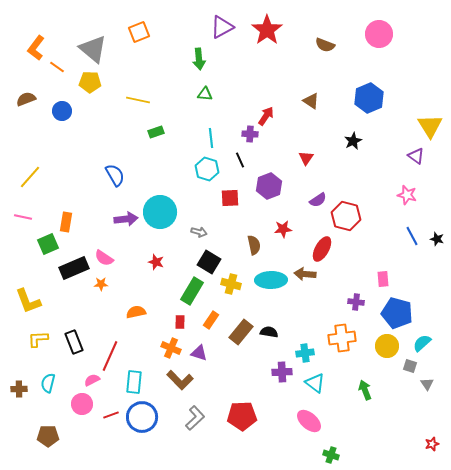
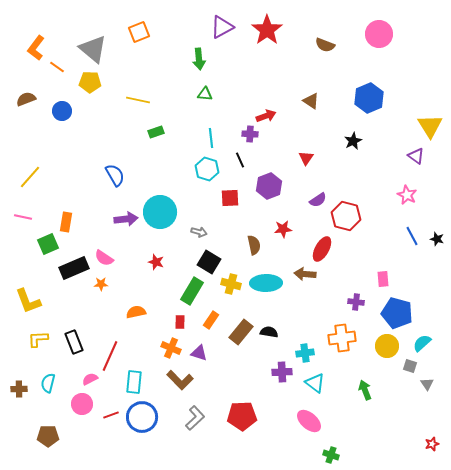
red arrow at (266, 116): rotated 36 degrees clockwise
pink star at (407, 195): rotated 12 degrees clockwise
cyan ellipse at (271, 280): moved 5 px left, 3 px down
pink semicircle at (92, 380): moved 2 px left, 1 px up
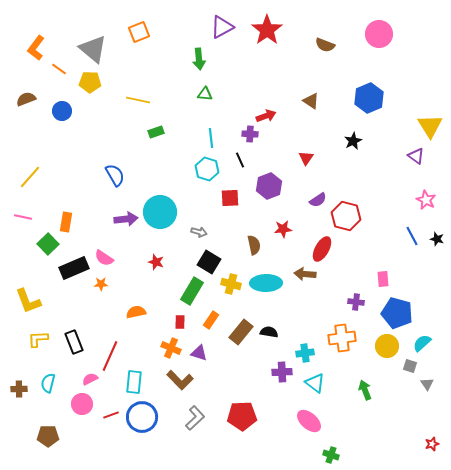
orange line at (57, 67): moved 2 px right, 2 px down
pink star at (407, 195): moved 19 px right, 5 px down
green square at (48, 244): rotated 20 degrees counterclockwise
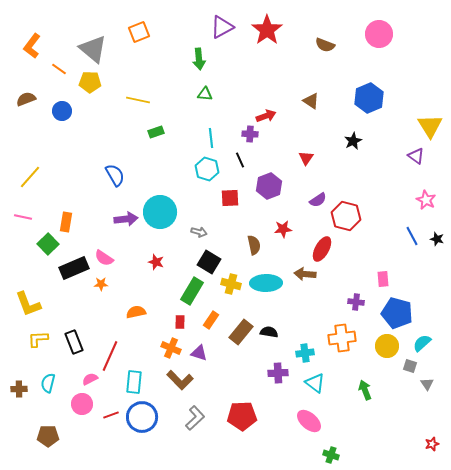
orange L-shape at (36, 48): moved 4 px left, 2 px up
yellow L-shape at (28, 301): moved 3 px down
purple cross at (282, 372): moved 4 px left, 1 px down
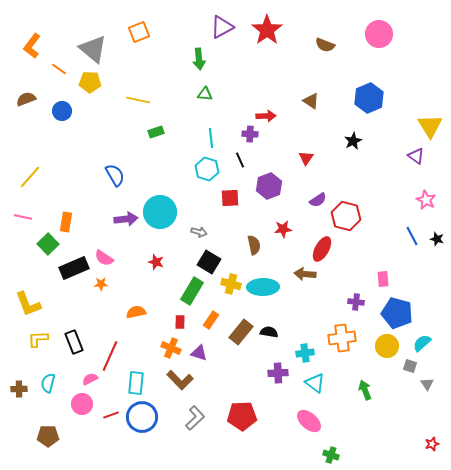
red arrow at (266, 116): rotated 18 degrees clockwise
cyan ellipse at (266, 283): moved 3 px left, 4 px down
cyan rectangle at (134, 382): moved 2 px right, 1 px down
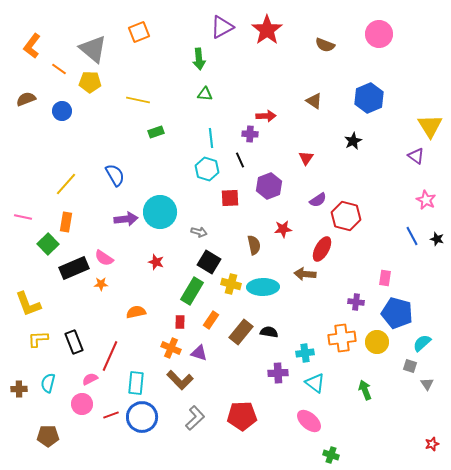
brown triangle at (311, 101): moved 3 px right
yellow line at (30, 177): moved 36 px right, 7 px down
pink rectangle at (383, 279): moved 2 px right, 1 px up; rotated 14 degrees clockwise
yellow circle at (387, 346): moved 10 px left, 4 px up
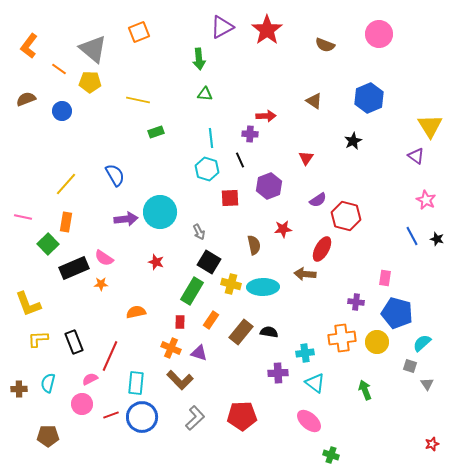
orange L-shape at (32, 46): moved 3 px left
gray arrow at (199, 232): rotated 49 degrees clockwise
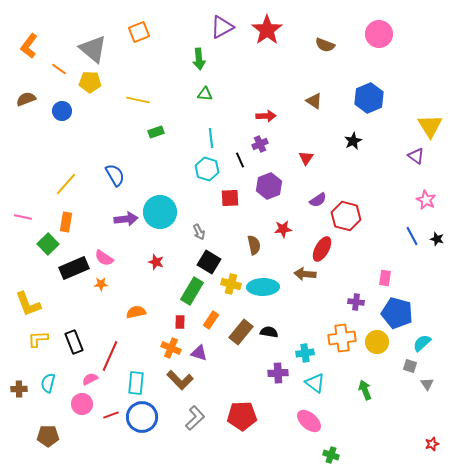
purple cross at (250, 134): moved 10 px right, 10 px down; rotated 28 degrees counterclockwise
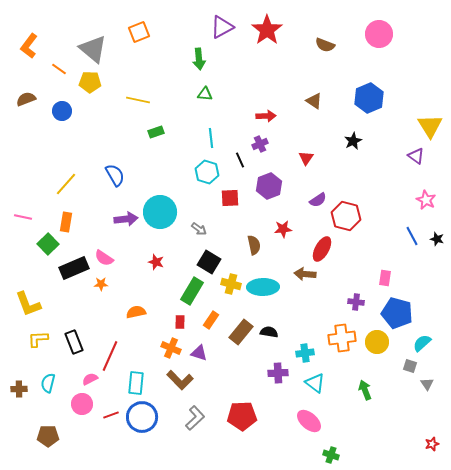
cyan hexagon at (207, 169): moved 3 px down
gray arrow at (199, 232): moved 3 px up; rotated 28 degrees counterclockwise
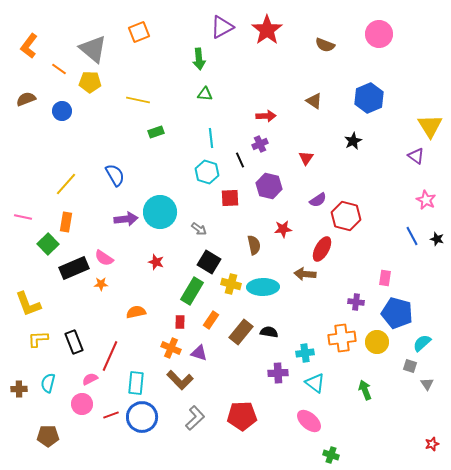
purple hexagon at (269, 186): rotated 25 degrees counterclockwise
